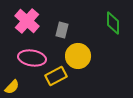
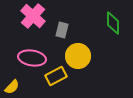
pink cross: moved 6 px right, 5 px up
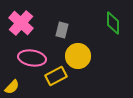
pink cross: moved 12 px left, 7 px down
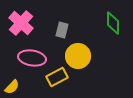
yellow rectangle: moved 1 px right, 1 px down
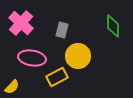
green diamond: moved 3 px down
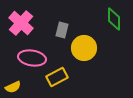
green diamond: moved 1 px right, 7 px up
yellow circle: moved 6 px right, 8 px up
yellow semicircle: moved 1 px right; rotated 21 degrees clockwise
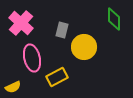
yellow circle: moved 1 px up
pink ellipse: rotated 68 degrees clockwise
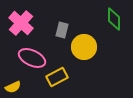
pink ellipse: rotated 52 degrees counterclockwise
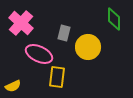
gray rectangle: moved 2 px right, 3 px down
yellow circle: moved 4 px right
pink ellipse: moved 7 px right, 4 px up
yellow rectangle: rotated 55 degrees counterclockwise
yellow semicircle: moved 1 px up
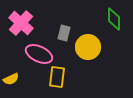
yellow semicircle: moved 2 px left, 7 px up
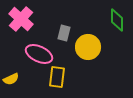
green diamond: moved 3 px right, 1 px down
pink cross: moved 4 px up
